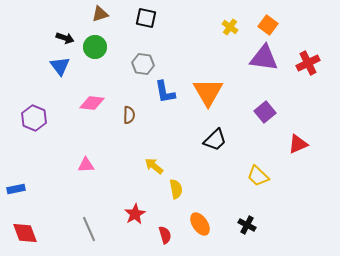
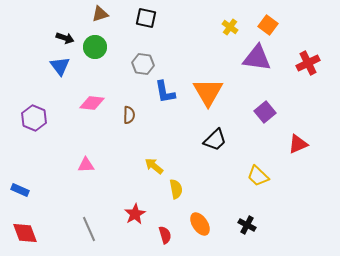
purple triangle: moved 7 px left
blue rectangle: moved 4 px right, 1 px down; rotated 36 degrees clockwise
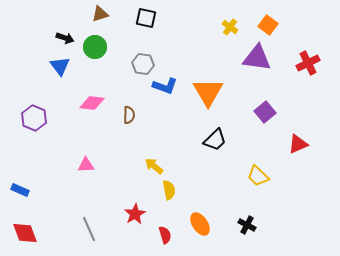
blue L-shape: moved 6 px up; rotated 60 degrees counterclockwise
yellow semicircle: moved 7 px left, 1 px down
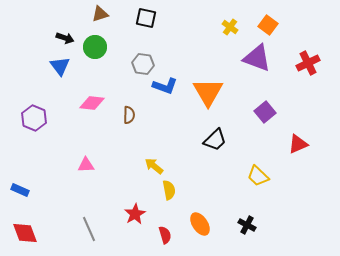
purple triangle: rotated 12 degrees clockwise
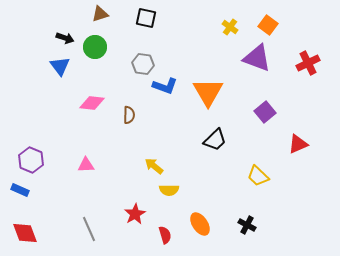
purple hexagon: moved 3 px left, 42 px down
yellow semicircle: rotated 102 degrees clockwise
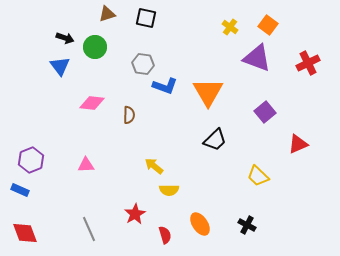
brown triangle: moved 7 px right
purple hexagon: rotated 15 degrees clockwise
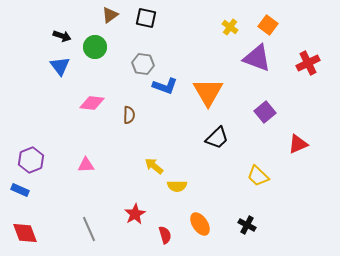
brown triangle: moved 3 px right, 1 px down; rotated 18 degrees counterclockwise
black arrow: moved 3 px left, 2 px up
black trapezoid: moved 2 px right, 2 px up
yellow semicircle: moved 8 px right, 4 px up
